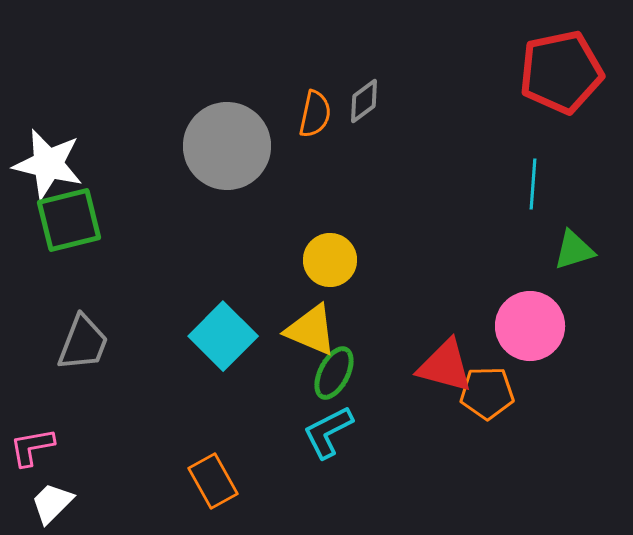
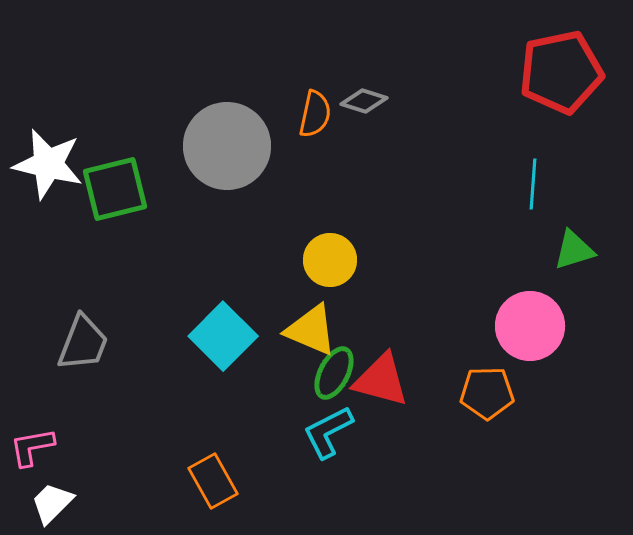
gray diamond: rotated 54 degrees clockwise
green square: moved 46 px right, 31 px up
red triangle: moved 64 px left, 14 px down
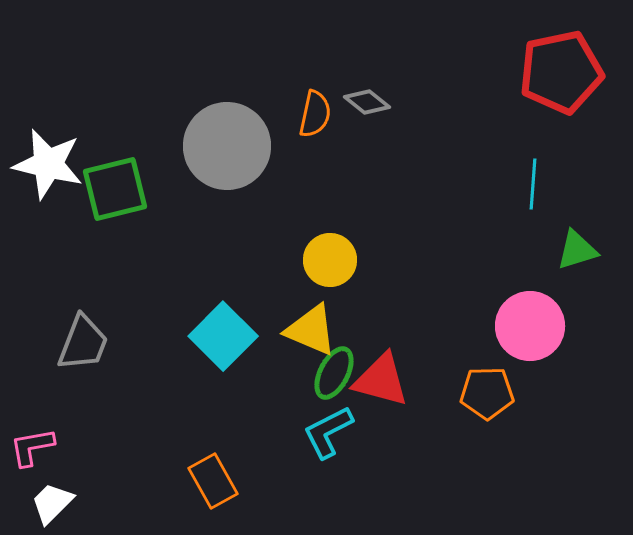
gray diamond: moved 3 px right, 1 px down; rotated 21 degrees clockwise
green triangle: moved 3 px right
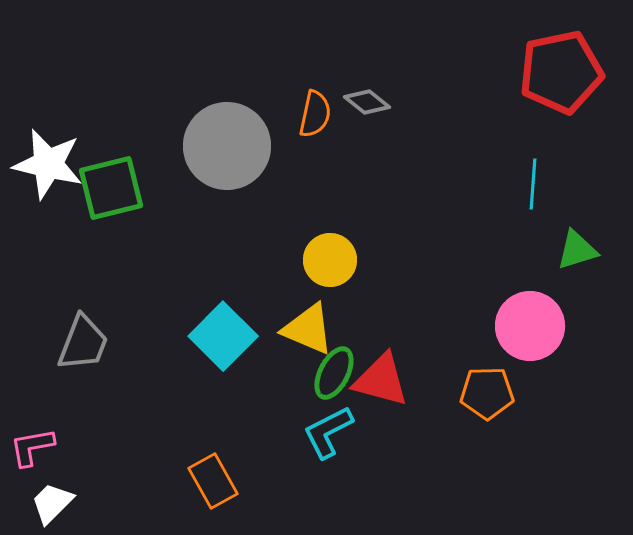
green square: moved 4 px left, 1 px up
yellow triangle: moved 3 px left, 1 px up
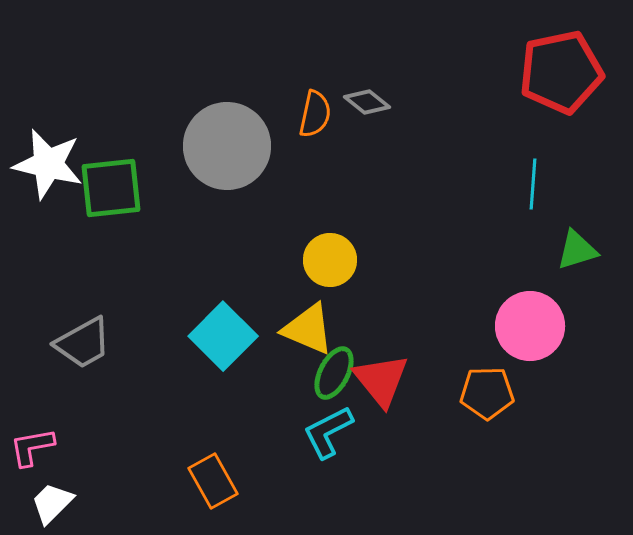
green square: rotated 8 degrees clockwise
gray trapezoid: rotated 40 degrees clockwise
red triangle: rotated 36 degrees clockwise
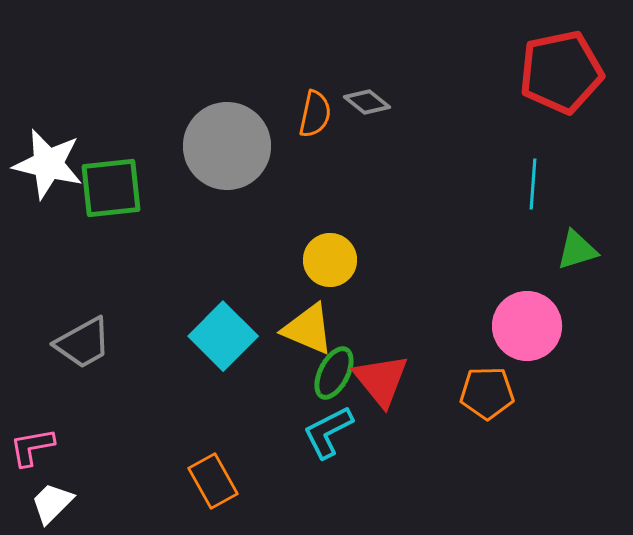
pink circle: moved 3 px left
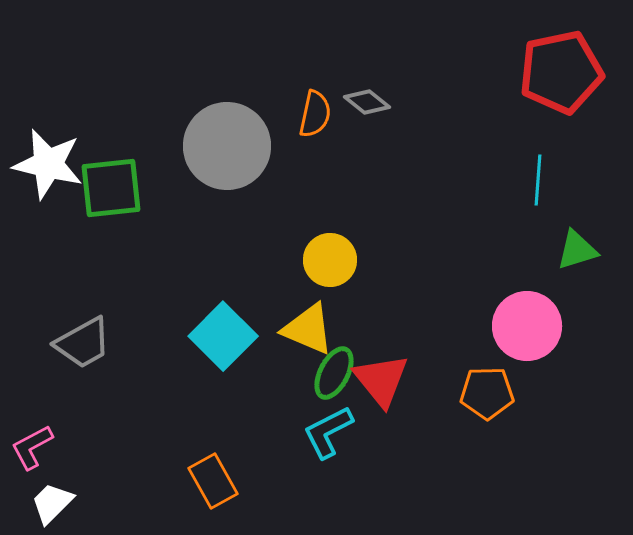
cyan line: moved 5 px right, 4 px up
pink L-shape: rotated 18 degrees counterclockwise
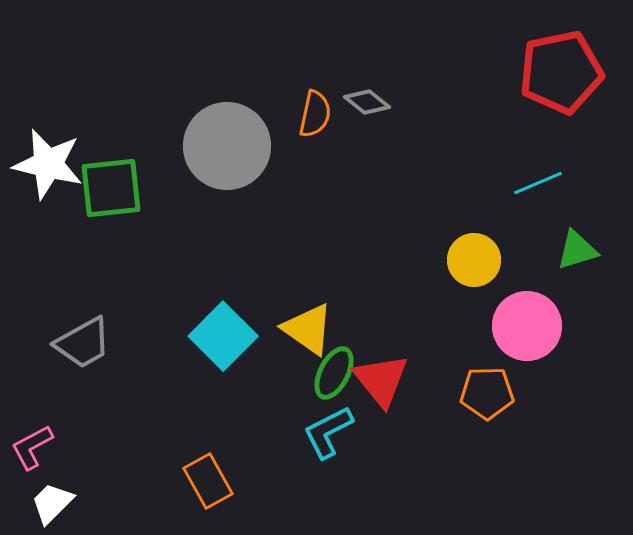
cyan line: moved 3 px down; rotated 63 degrees clockwise
yellow circle: moved 144 px right
yellow triangle: rotated 12 degrees clockwise
orange rectangle: moved 5 px left
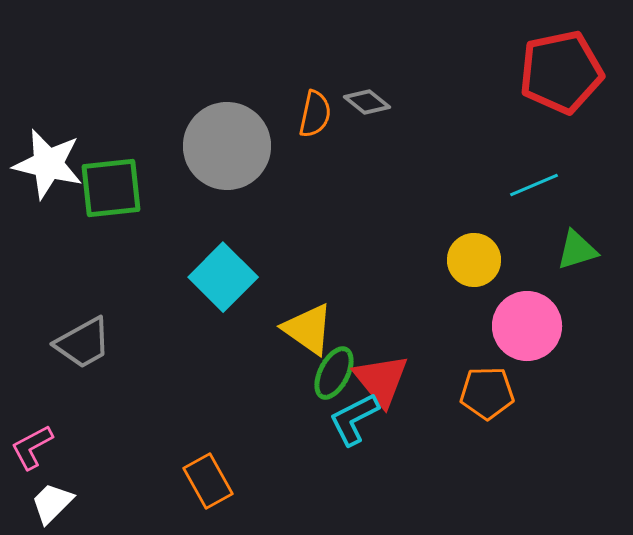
cyan line: moved 4 px left, 2 px down
cyan square: moved 59 px up
cyan L-shape: moved 26 px right, 13 px up
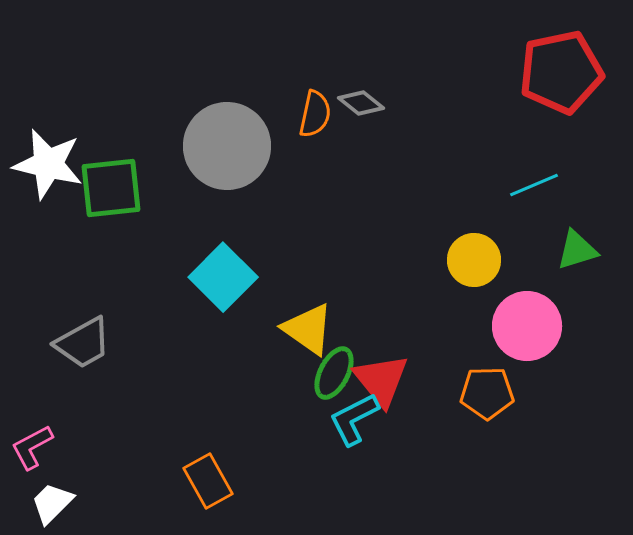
gray diamond: moved 6 px left, 1 px down
